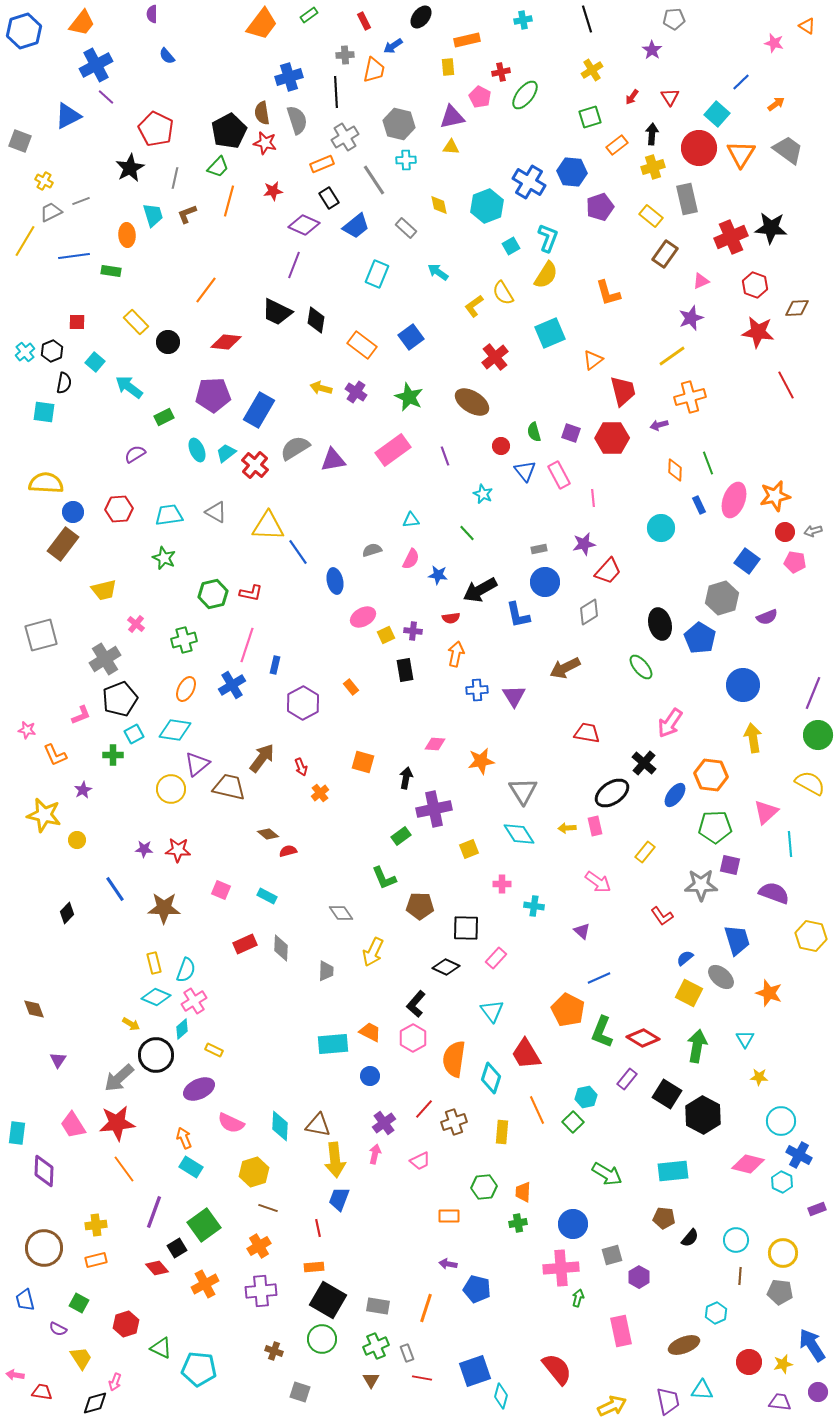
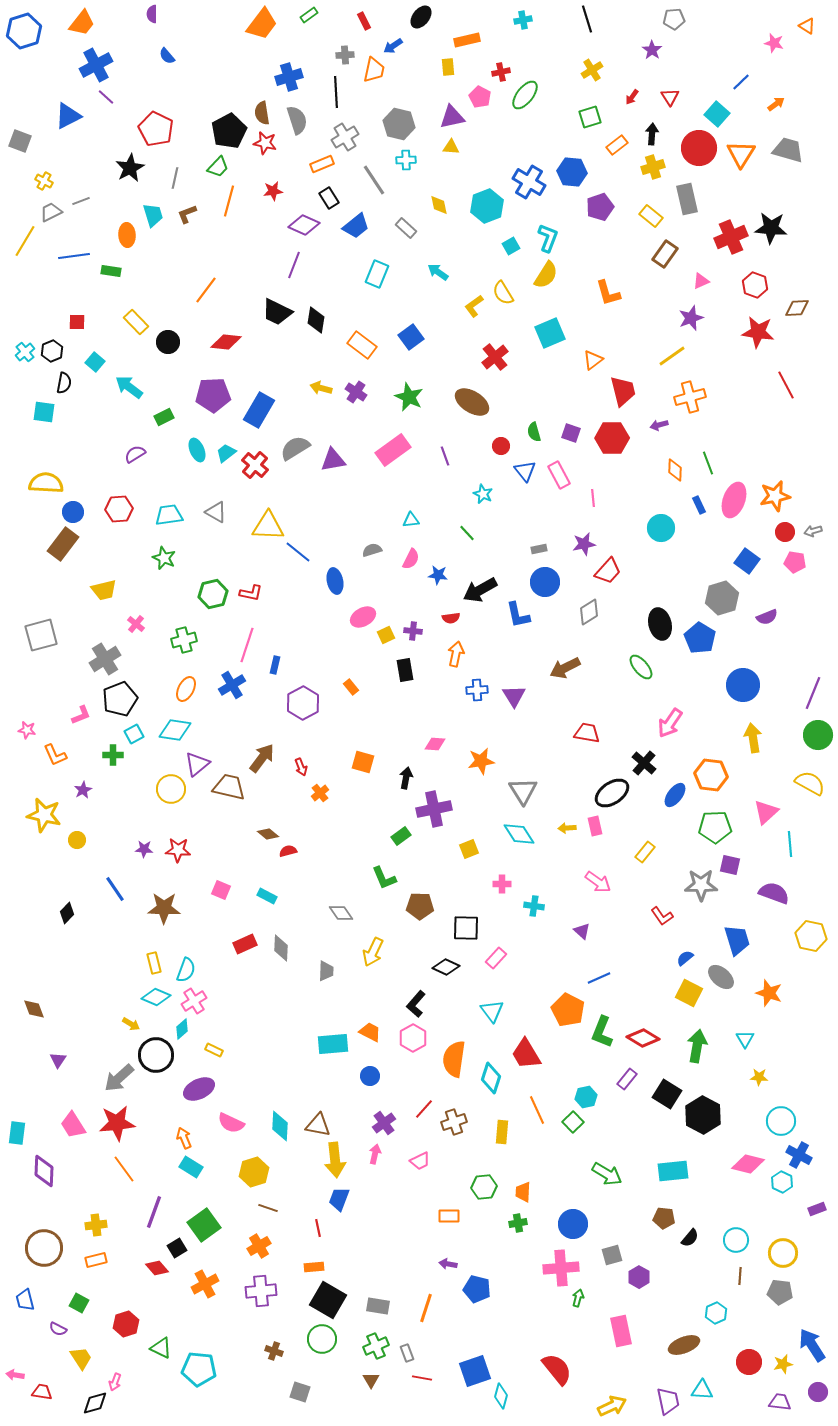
gray trapezoid at (788, 150): rotated 20 degrees counterclockwise
blue line at (298, 552): rotated 16 degrees counterclockwise
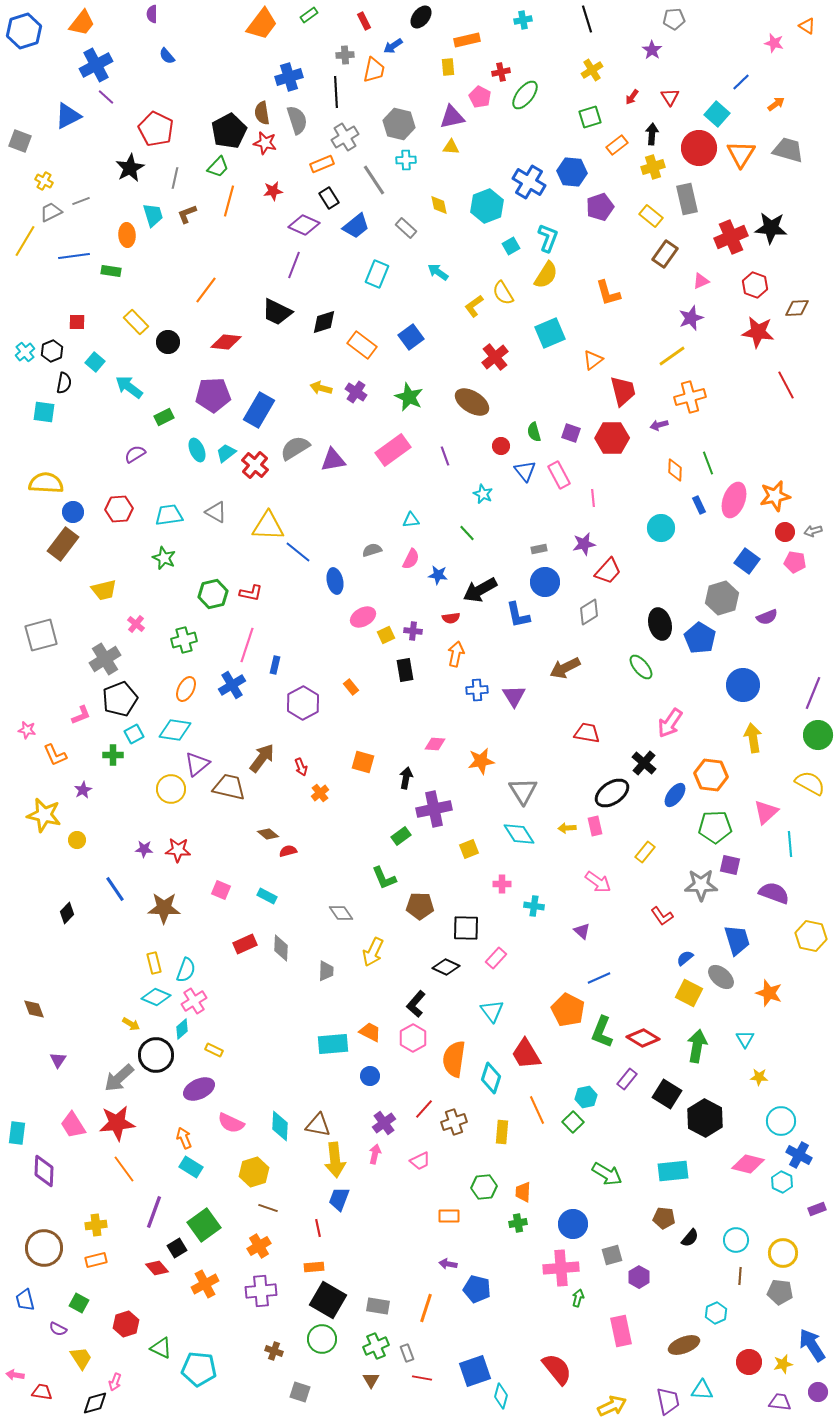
black diamond at (316, 320): moved 8 px right, 2 px down; rotated 64 degrees clockwise
black hexagon at (703, 1115): moved 2 px right, 3 px down
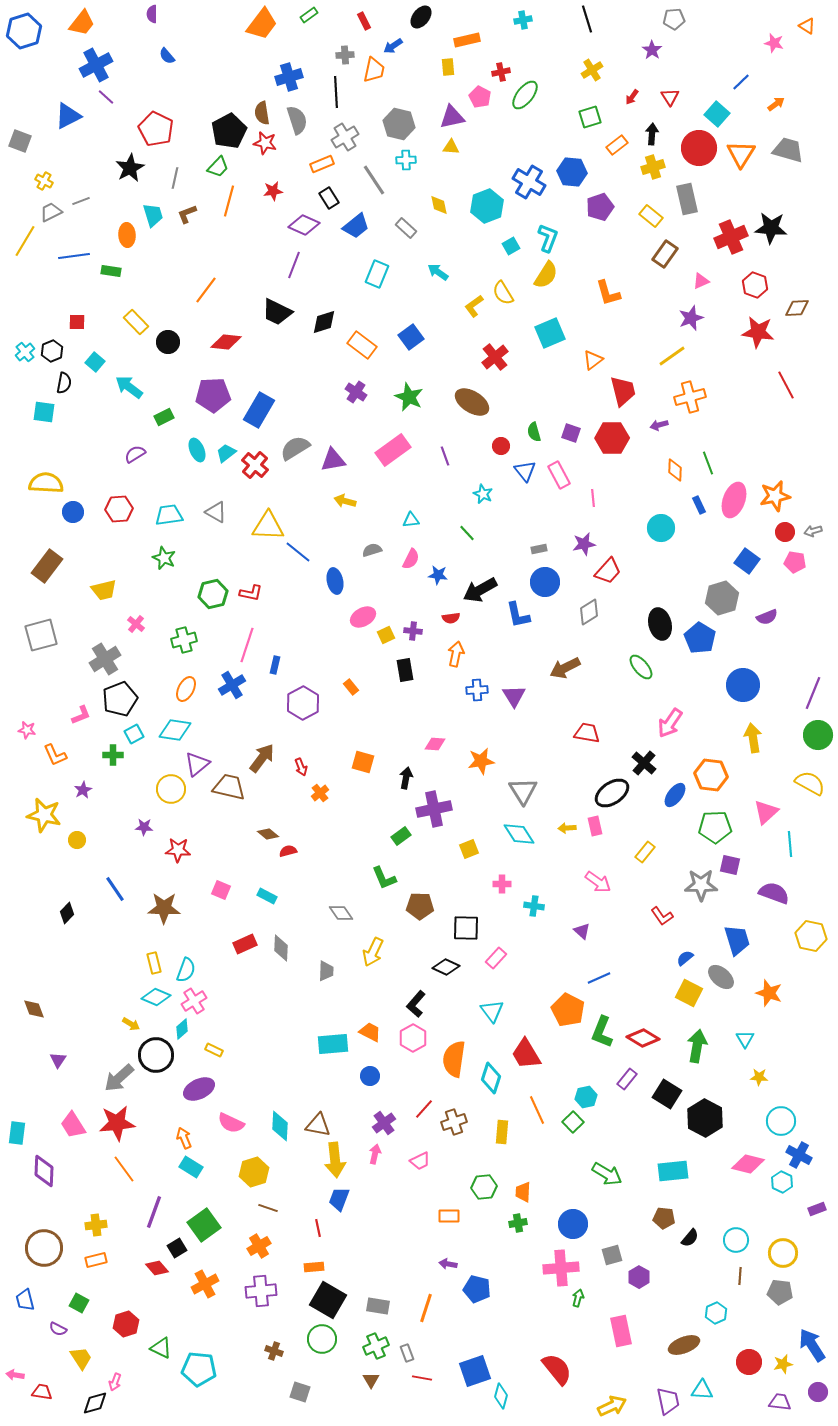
yellow arrow at (321, 388): moved 24 px right, 113 px down
brown rectangle at (63, 544): moved 16 px left, 22 px down
purple star at (144, 849): moved 22 px up
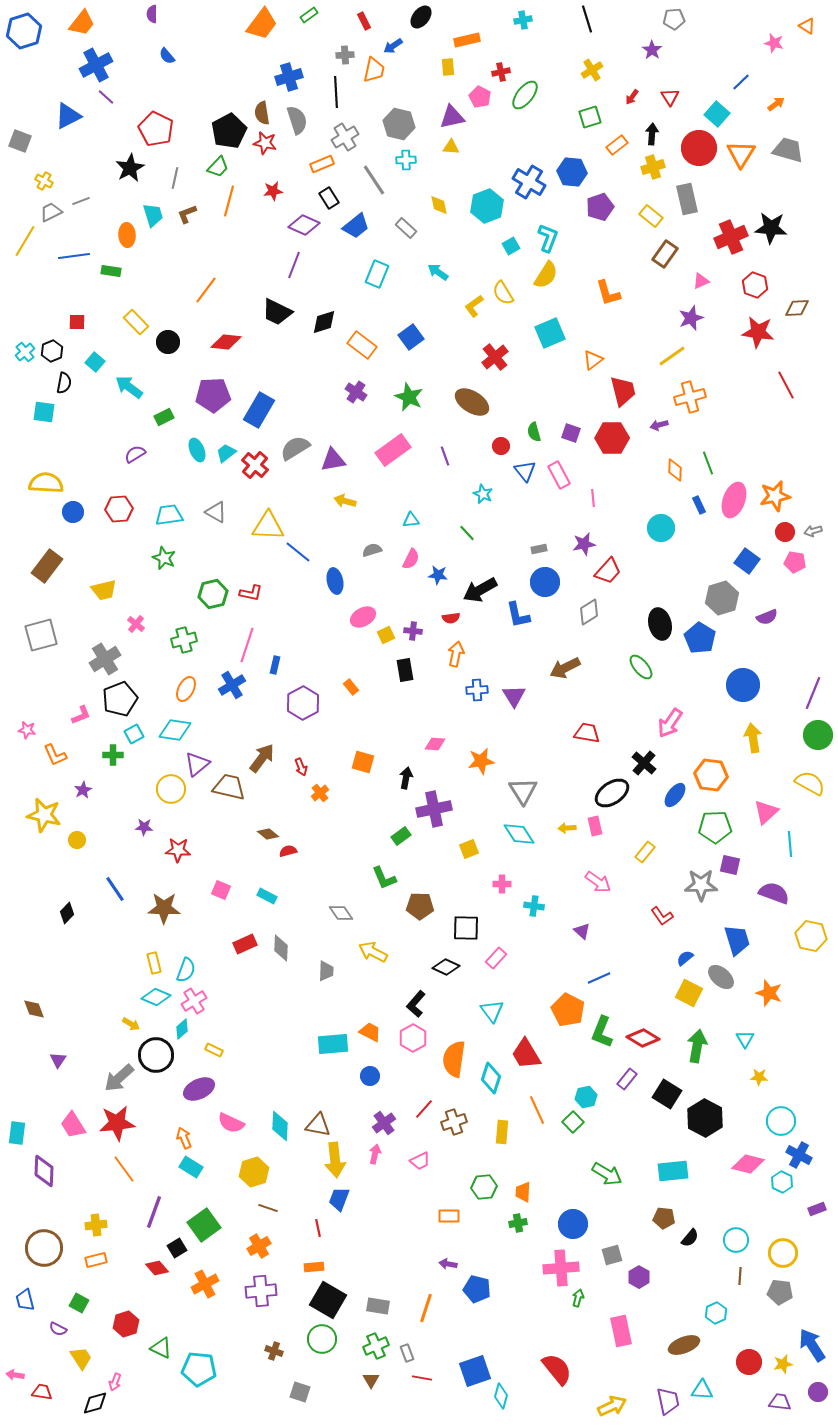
yellow arrow at (373, 952): rotated 92 degrees clockwise
